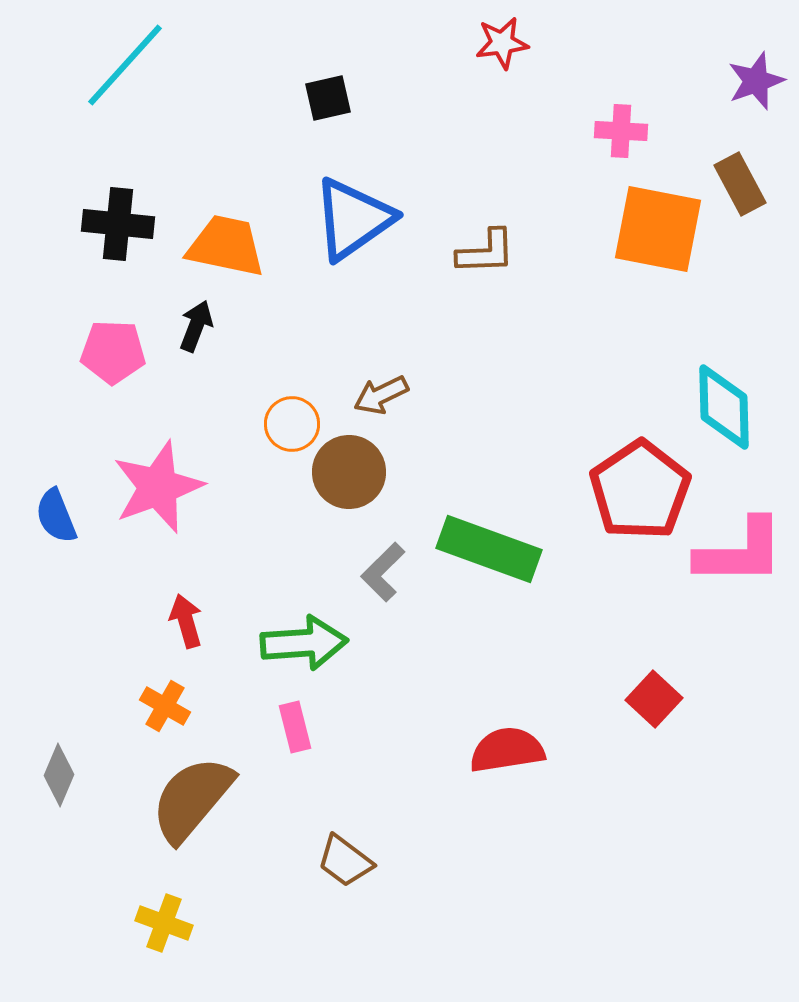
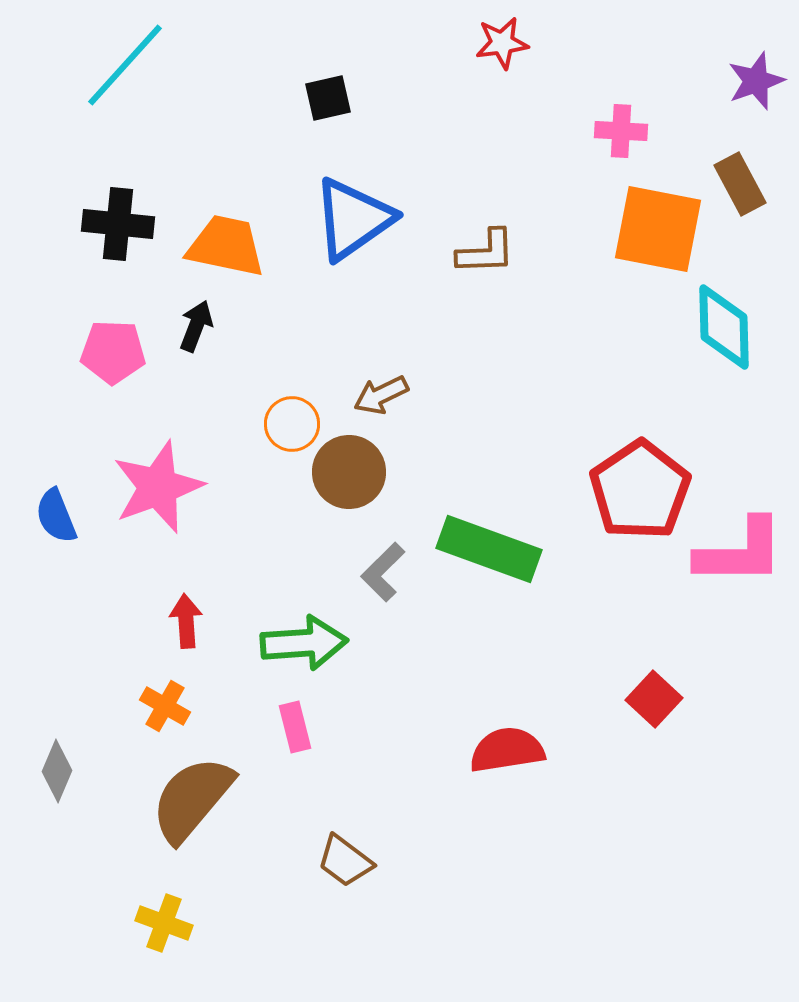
cyan diamond: moved 80 px up
red arrow: rotated 12 degrees clockwise
gray diamond: moved 2 px left, 4 px up
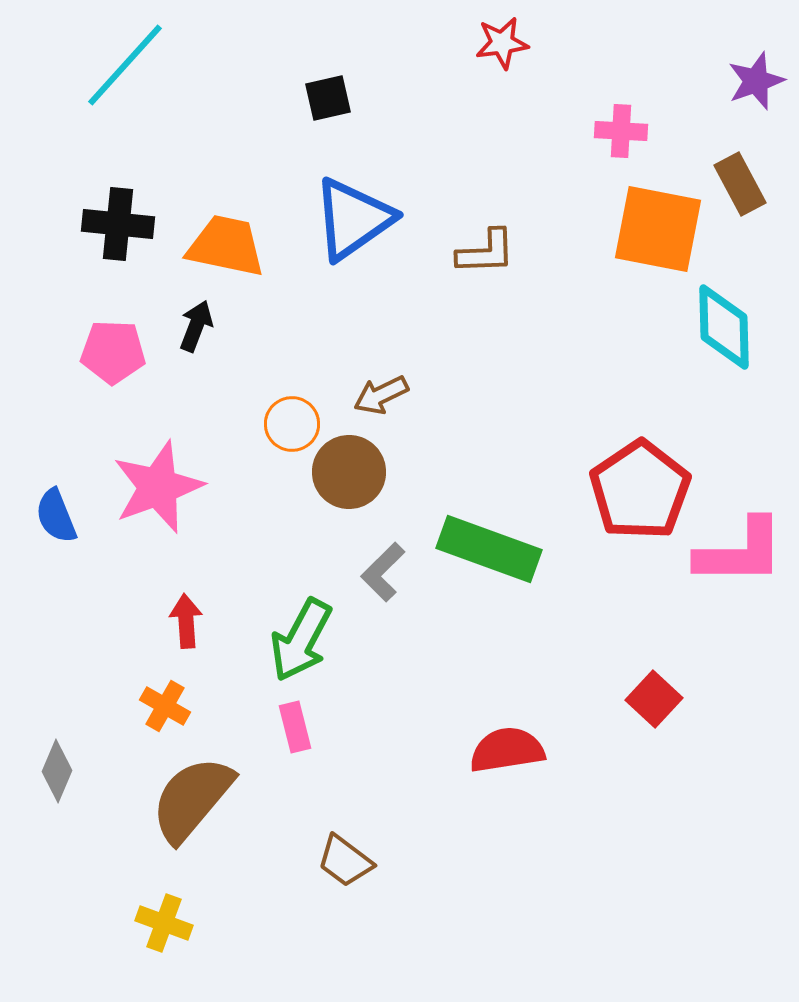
green arrow: moved 3 px left, 3 px up; rotated 122 degrees clockwise
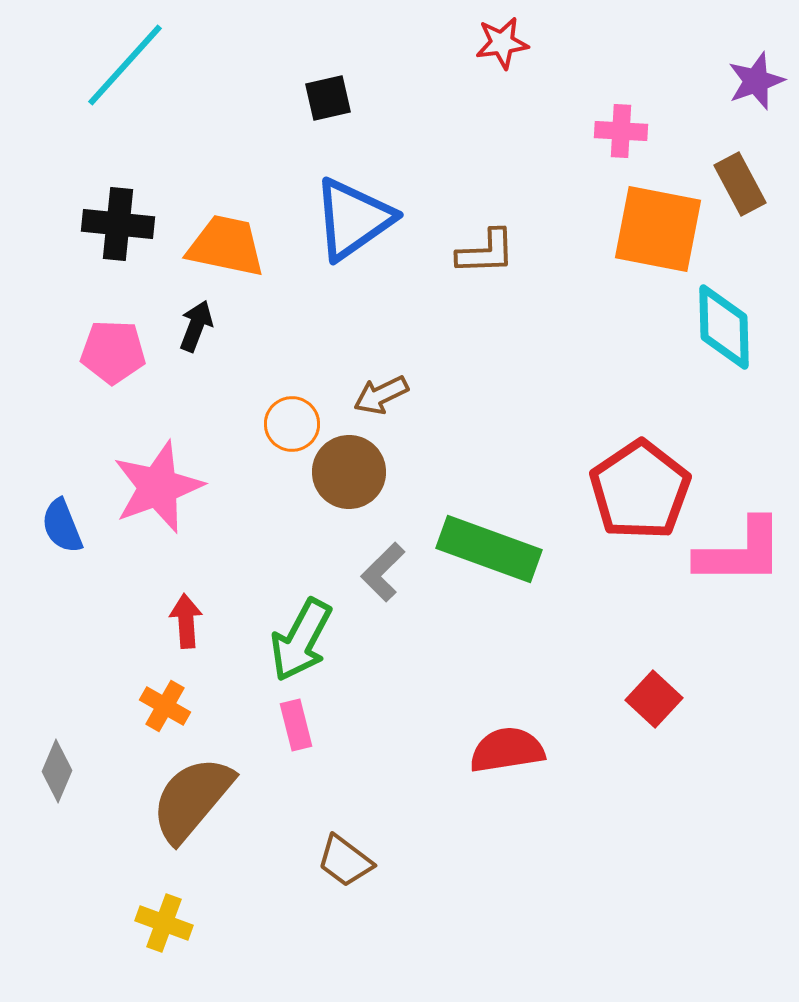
blue semicircle: moved 6 px right, 10 px down
pink rectangle: moved 1 px right, 2 px up
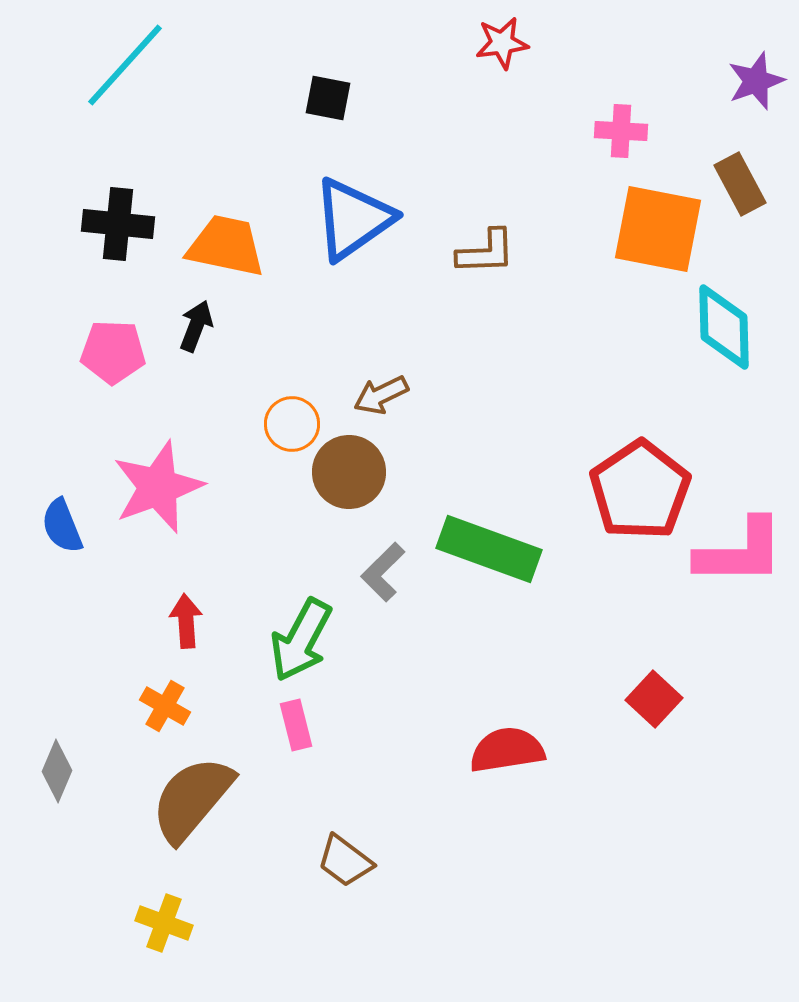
black square: rotated 24 degrees clockwise
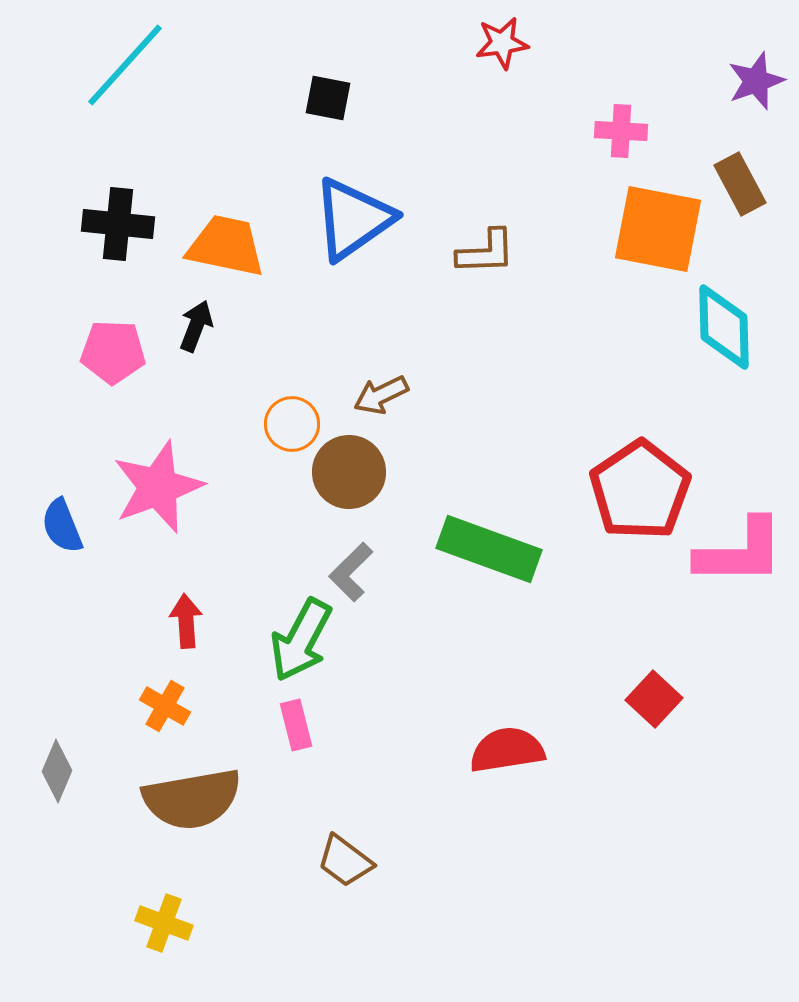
gray L-shape: moved 32 px left
brown semicircle: rotated 140 degrees counterclockwise
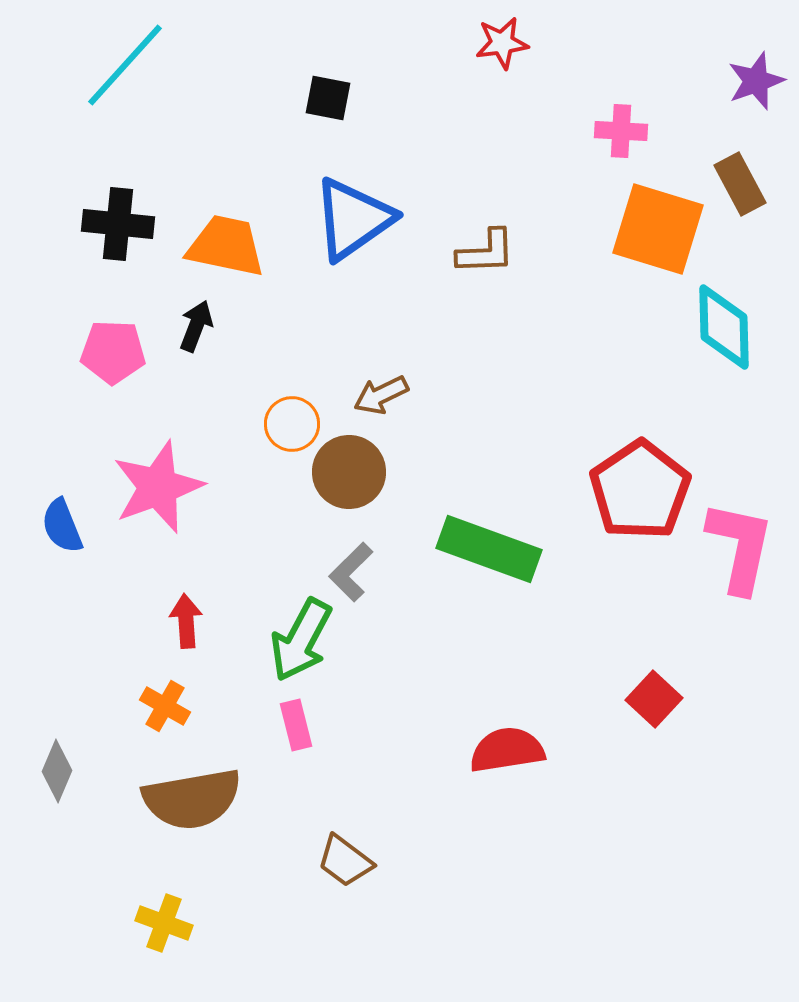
orange square: rotated 6 degrees clockwise
pink L-shape: moved 5 px up; rotated 78 degrees counterclockwise
